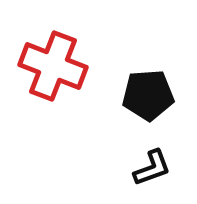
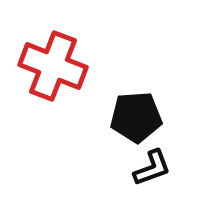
black pentagon: moved 12 px left, 22 px down
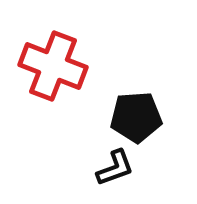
black L-shape: moved 37 px left
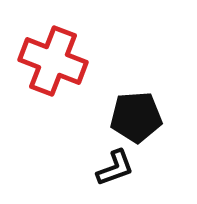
red cross: moved 5 px up
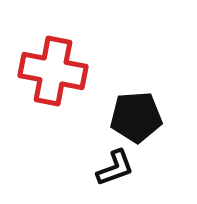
red cross: moved 10 px down; rotated 10 degrees counterclockwise
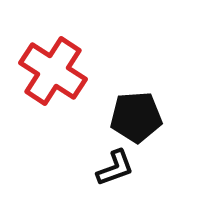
red cross: rotated 22 degrees clockwise
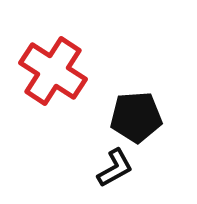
black L-shape: rotated 9 degrees counterclockwise
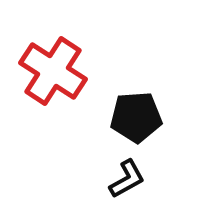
black L-shape: moved 12 px right, 11 px down
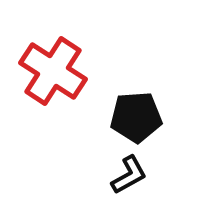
black L-shape: moved 2 px right, 4 px up
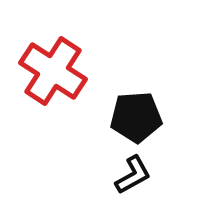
black L-shape: moved 4 px right
